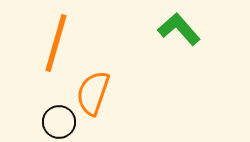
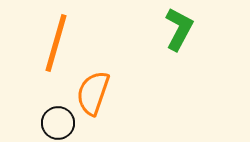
green L-shape: rotated 69 degrees clockwise
black circle: moved 1 px left, 1 px down
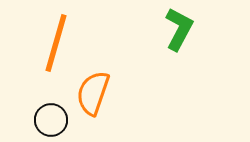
black circle: moved 7 px left, 3 px up
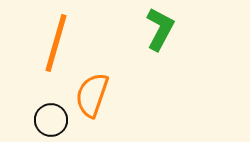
green L-shape: moved 19 px left
orange semicircle: moved 1 px left, 2 px down
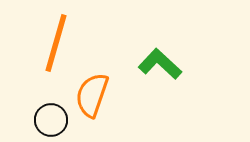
green L-shape: moved 35 px down; rotated 75 degrees counterclockwise
